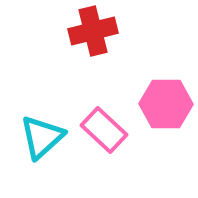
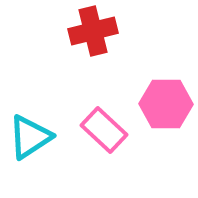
cyan triangle: moved 12 px left; rotated 9 degrees clockwise
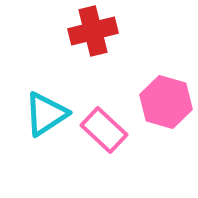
pink hexagon: moved 2 px up; rotated 15 degrees clockwise
cyan triangle: moved 16 px right, 23 px up
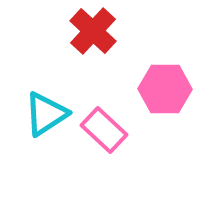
red cross: rotated 33 degrees counterclockwise
pink hexagon: moved 1 px left, 13 px up; rotated 15 degrees counterclockwise
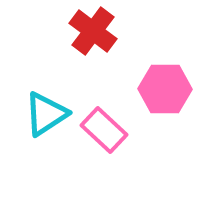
red cross: rotated 6 degrees counterclockwise
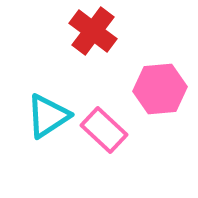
pink hexagon: moved 5 px left; rotated 6 degrees counterclockwise
cyan triangle: moved 2 px right, 2 px down
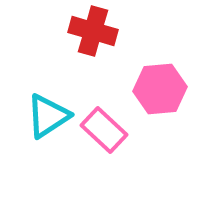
red cross: rotated 21 degrees counterclockwise
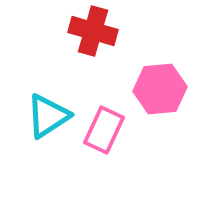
pink rectangle: rotated 72 degrees clockwise
